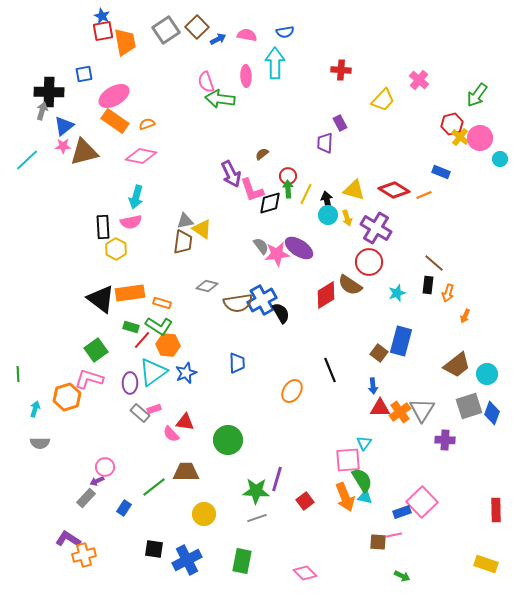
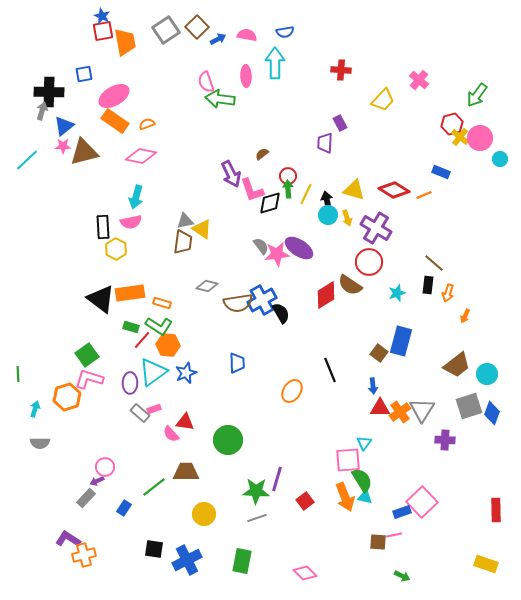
green square at (96, 350): moved 9 px left, 5 px down
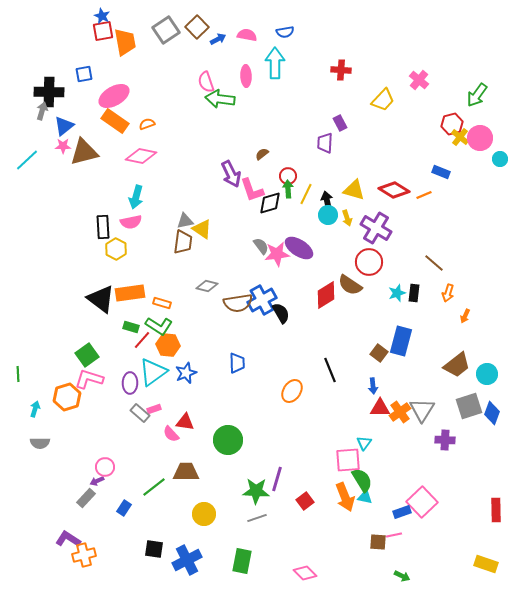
black rectangle at (428, 285): moved 14 px left, 8 px down
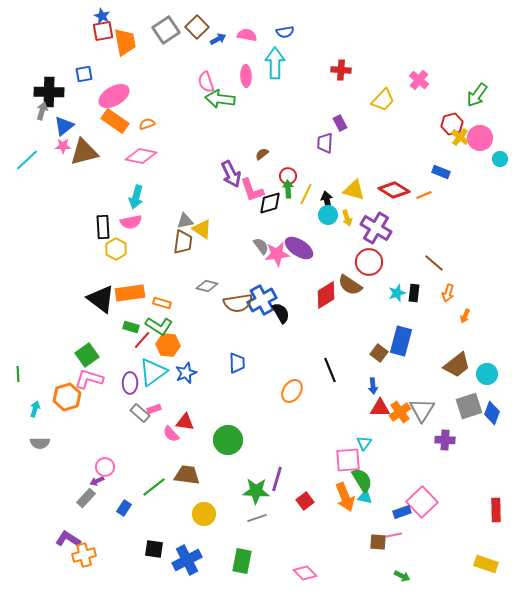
brown trapezoid at (186, 472): moved 1 px right, 3 px down; rotated 8 degrees clockwise
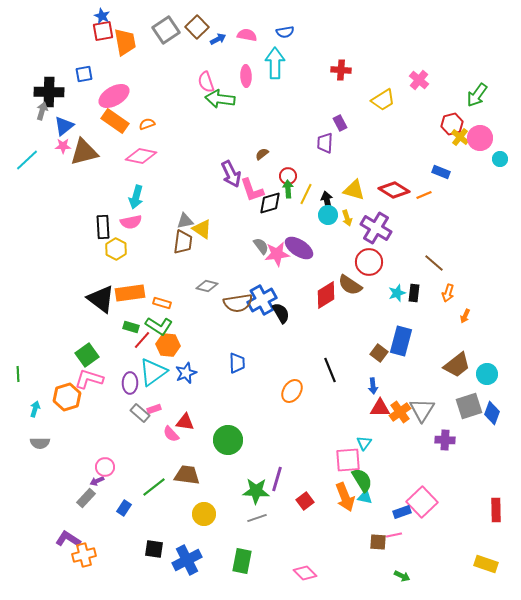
yellow trapezoid at (383, 100): rotated 15 degrees clockwise
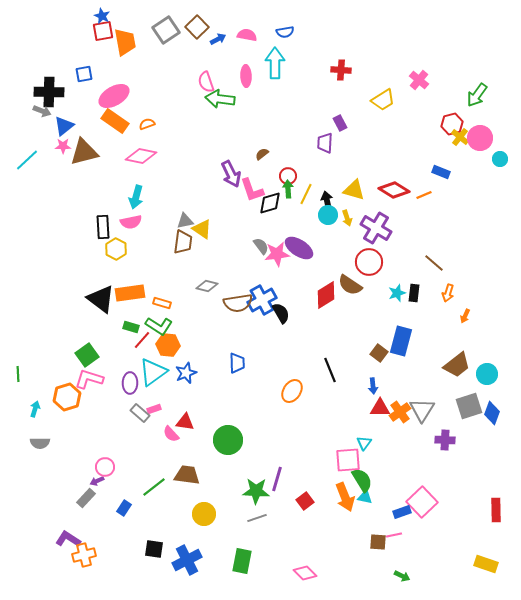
gray arrow at (42, 111): rotated 96 degrees clockwise
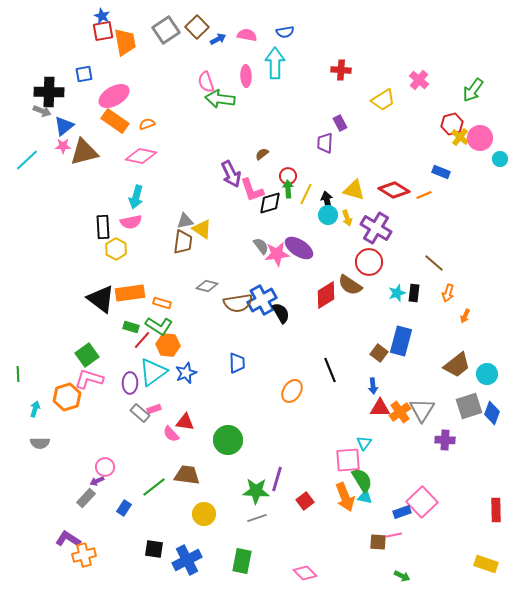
green arrow at (477, 95): moved 4 px left, 5 px up
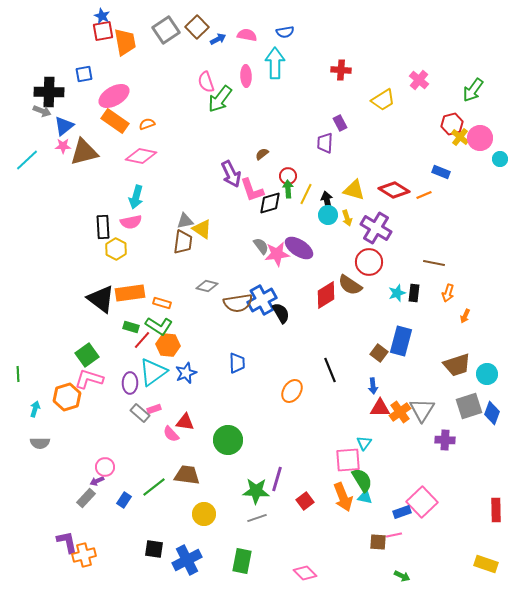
green arrow at (220, 99): rotated 60 degrees counterclockwise
brown line at (434, 263): rotated 30 degrees counterclockwise
brown trapezoid at (457, 365): rotated 20 degrees clockwise
orange arrow at (345, 497): moved 2 px left
blue rectangle at (124, 508): moved 8 px up
purple L-shape at (68, 539): moved 1 px left, 3 px down; rotated 45 degrees clockwise
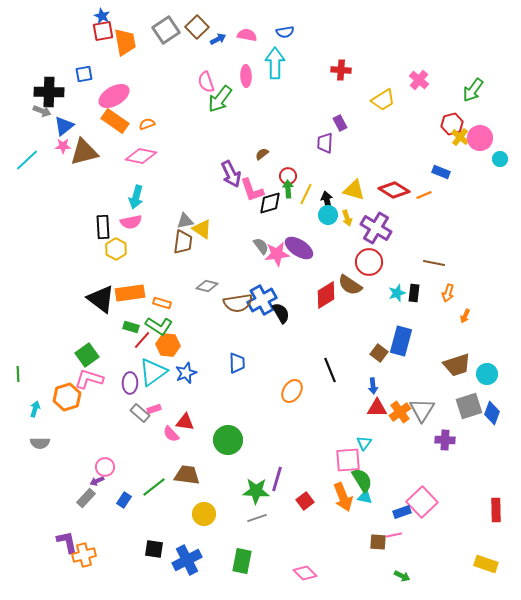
red triangle at (380, 408): moved 3 px left
